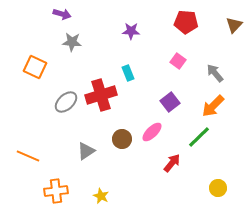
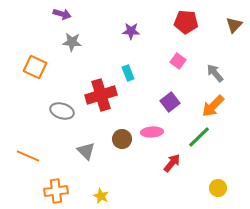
gray ellipse: moved 4 px left, 9 px down; rotated 60 degrees clockwise
pink ellipse: rotated 40 degrees clockwise
gray triangle: rotated 42 degrees counterclockwise
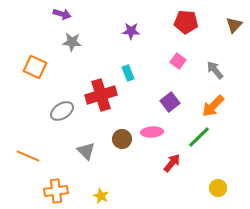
gray arrow: moved 3 px up
gray ellipse: rotated 50 degrees counterclockwise
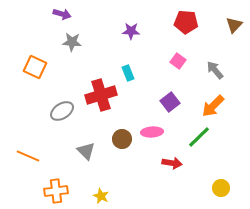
red arrow: rotated 60 degrees clockwise
yellow circle: moved 3 px right
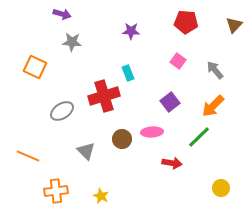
red cross: moved 3 px right, 1 px down
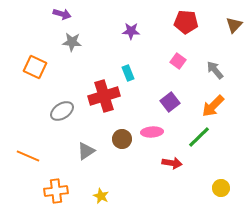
gray triangle: rotated 42 degrees clockwise
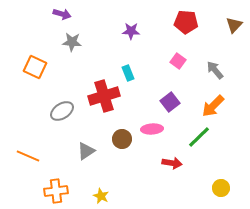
pink ellipse: moved 3 px up
